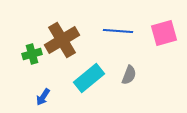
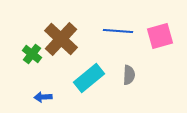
pink square: moved 4 px left, 3 px down
brown cross: moved 1 px left, 1 px up; rotated 16 degrees counterclockwise
green cross: rotated 36 degrees counterclockwise
gray semicircle: rotated 18 degrees counterclockwise
blue arrow: rotated 54 degrees clockwise
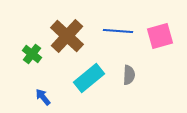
brown cross: moved 6 px right, 3 px up
blue arrow: rotated 54 degrees clockwise
